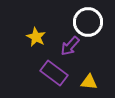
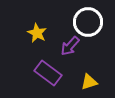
yellow star: moved 1 px right, 4 px up
purple rectangle: moved 6 px left
yellow triangle: rotated 24 degrees counterclockwise
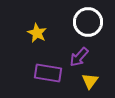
purple arrow: moved 9 px right, 11 px down
purple rectangle: rotated 28 degrees counterclockwise
yellow triangle: moved 1 px right, 1 px up; rotated 36 degrees counterclockwise
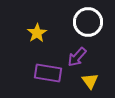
yellow star: rotated 12 degrees clockwise
purple arrow: moved 2 px left
yellow triangle: rotated 12 degrees counterclockwise
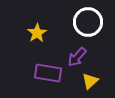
yellow triangle: rotated 24 degrees clockwise
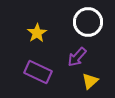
purple rectangle: moved 10 px left, 1 px up; rotated 16 degrees clockwise
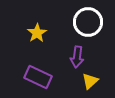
purple arrow: rotated 35 degrees counterclockwise
purple rectangle: moved 5 px down
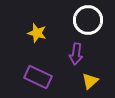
white circle: moved 2 px up
yellow star: rotated 24 degrees counterclockwise
purple arrow: moved 1 px left, 3 px up
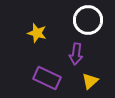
purple rectangle: moved 9 px right, 1 px down
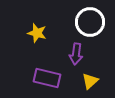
white circle: moved 2 px right, 2 px down
purple rectangle: rotated 12 degrees counterclockwise
